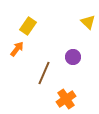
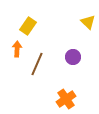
orange arrow: rotated 35 degrees counterclockwise
brown line: moved 7 px left, 9 px up
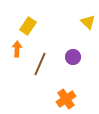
brown line: moved 3 px right
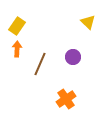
yellow rectangle: moved 11 px left
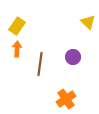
brown line: rotated 15 degrees counterclockwise
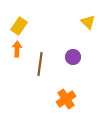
yellow rectangle: moved 2 px right
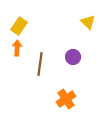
orange arrow: moved 1 px up
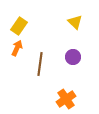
yellow triangle: moved 13 px left
orange arrow: rotated 21 degrees clockwise
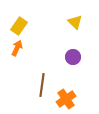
brown line: moved 2 px right, 21 px down
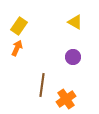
yellow triangle: rotated 14 degrees counterclockwise
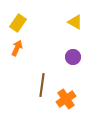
yellow rectangle: moved 1 px left, 3 px up
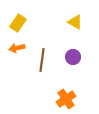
orange arrow: rotated 126 degrees counterclockwise
brown line: moved 25 px up
